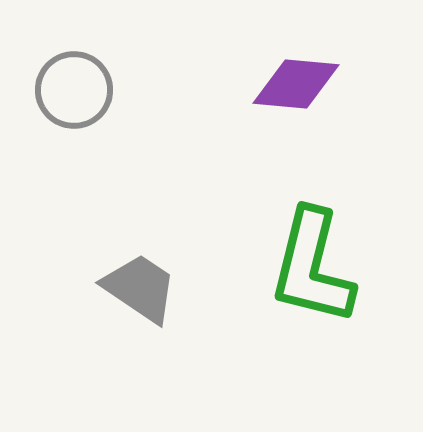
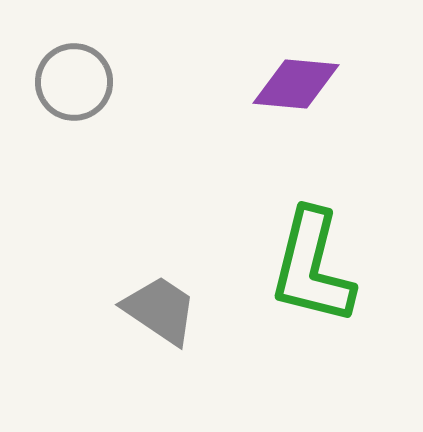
gray circle: moved 8 px up
gray trapezoid: moved 20 px right, 22 px down
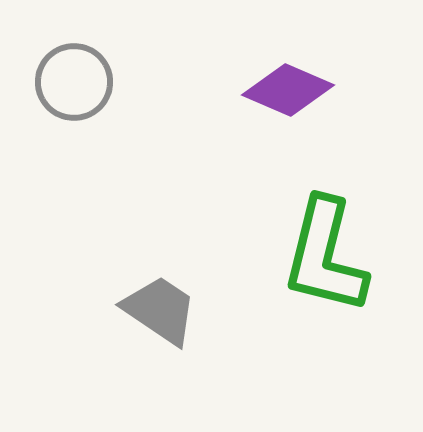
purple diamond: moved 8 px left, 6 px down; rotated 18 degrees clockwise
green L-shape: moved 13 px right, 11 px up
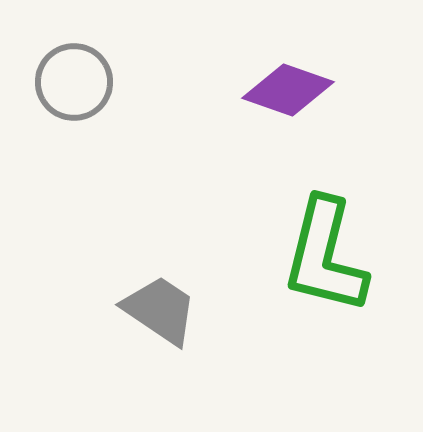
purple diamond: rotated 4 degrees counterclockwise
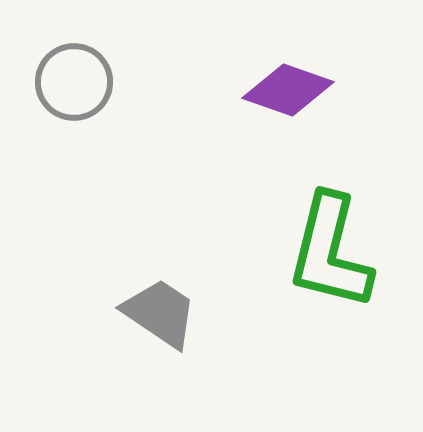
green L-shape: moved 5 px right, 4 px up
gray trapezoid: moved 3 px down
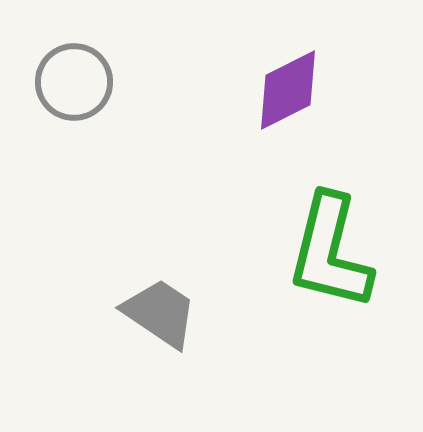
purple diamond: rotated 46 degrees counterclockwise
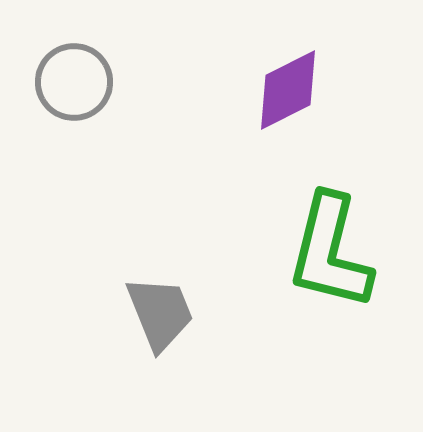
gray trapezoid: rotated 34 degrees clockwise
